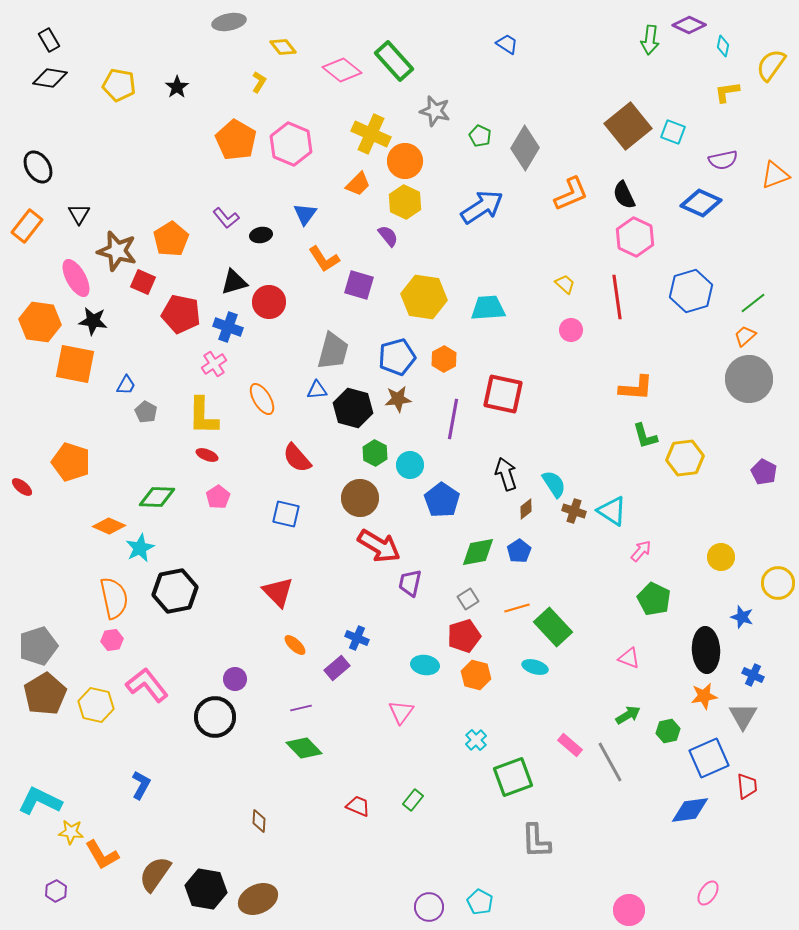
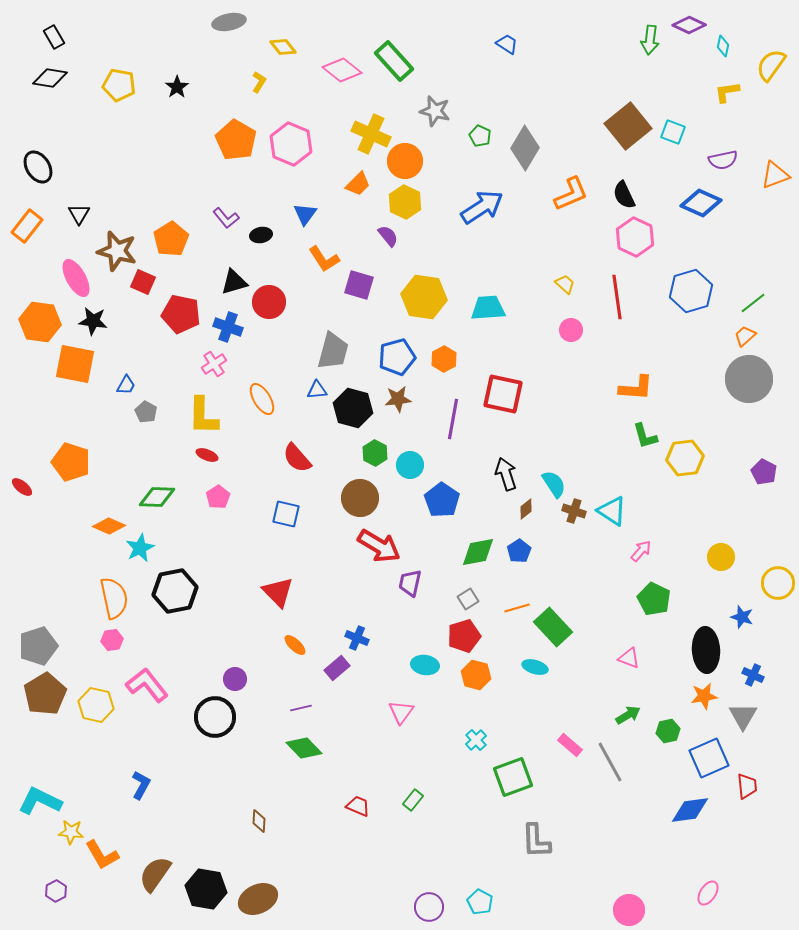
black rectangle at (49, 40): moved 5 px right, 3 px up
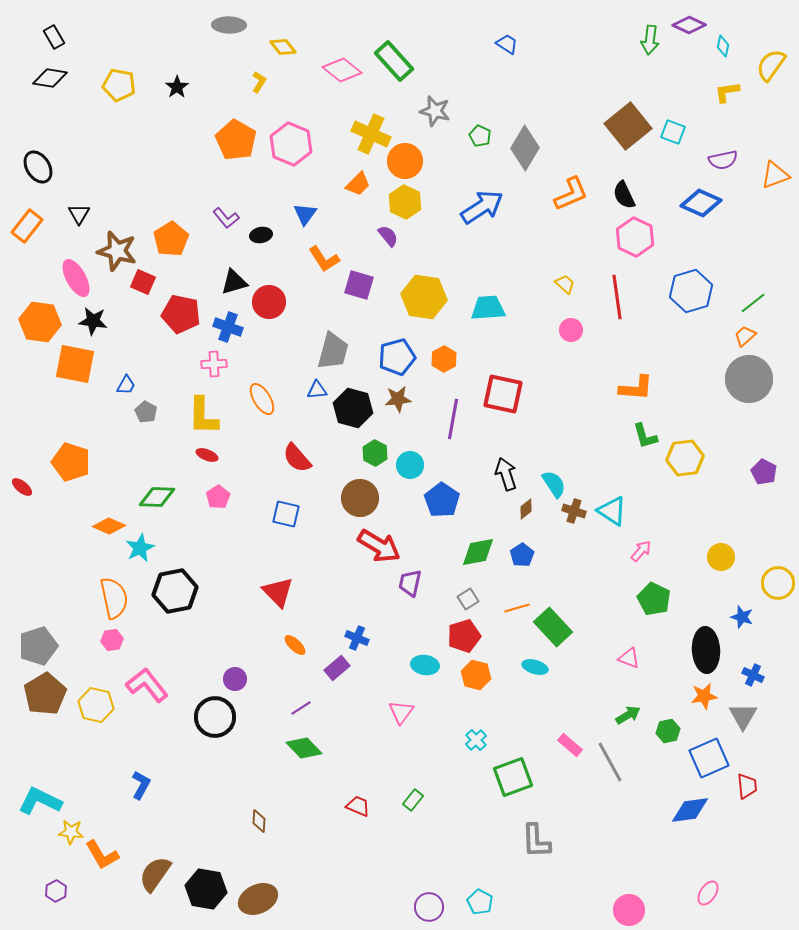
gray ellipse at (229, 22): moved 3 px down; rotated 12 degrees clockwise
pink cross at (214, 364): rotated 30 degrees clockwise
blue pentagon at (519, 551): moved 3 px right, 4 px down
purple line at (301, 708): rotated 20 degrees counterclockwise
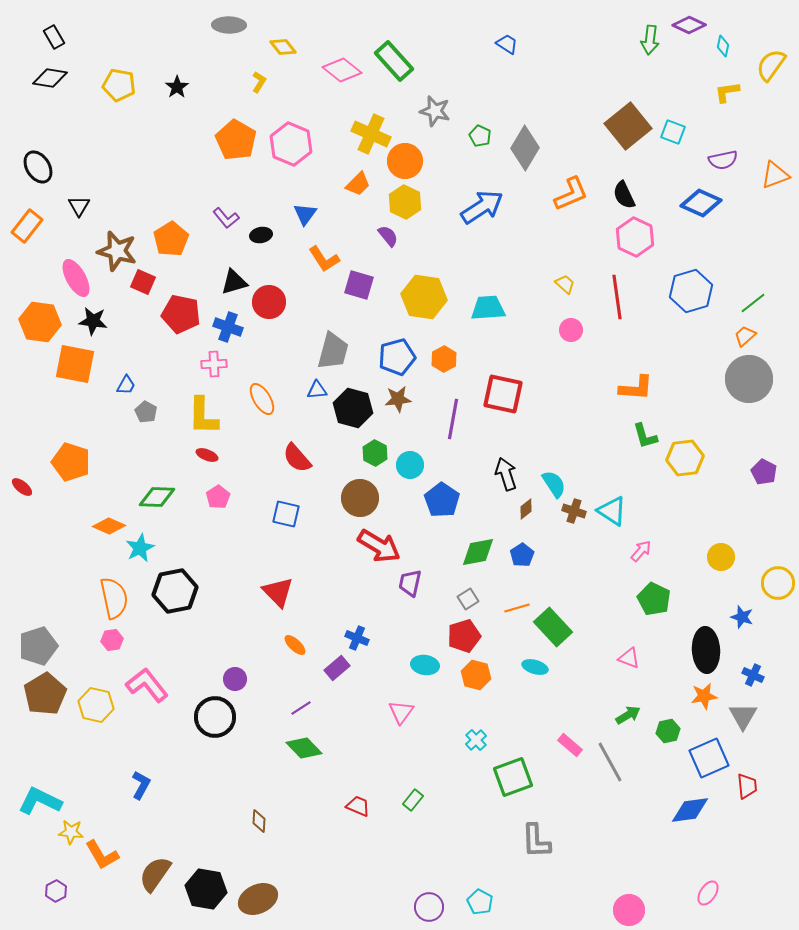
black triangle at (79, 214): moved 8 px up
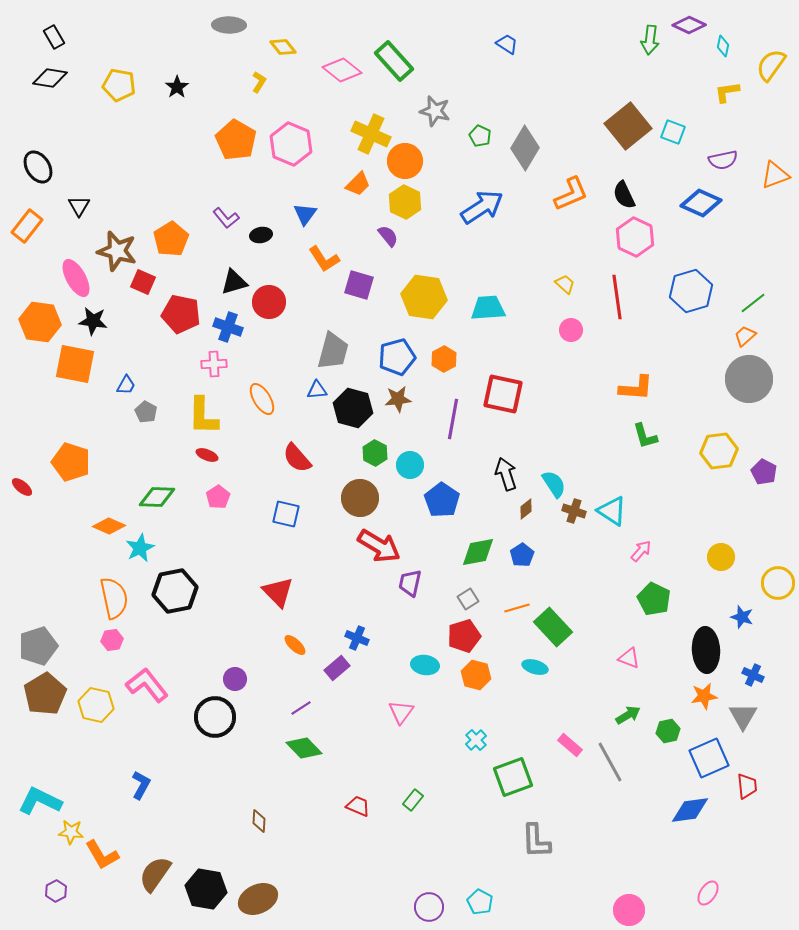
yellow hexagon at (685, 458): moved 34 px right, 7 px up
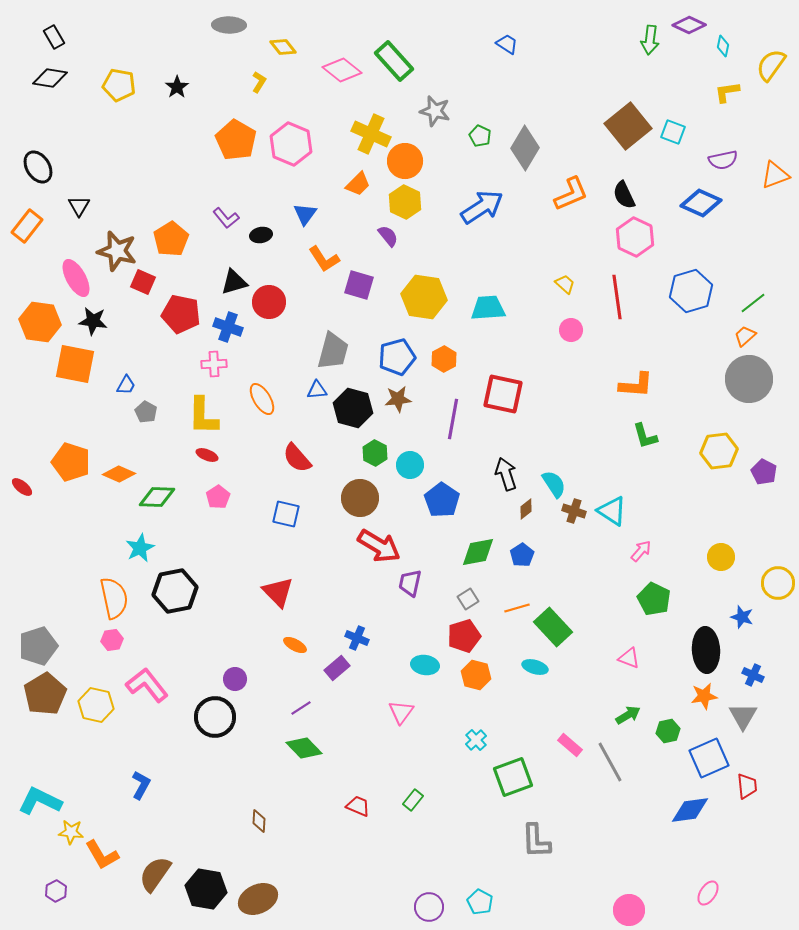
orange L-shape at (636, 388): moved 3 px up
orange diamond at (109, 526): moved 10 px right, 52 px up
orange ellipse at (295, 645): rotated 15 degrees counterclockwise
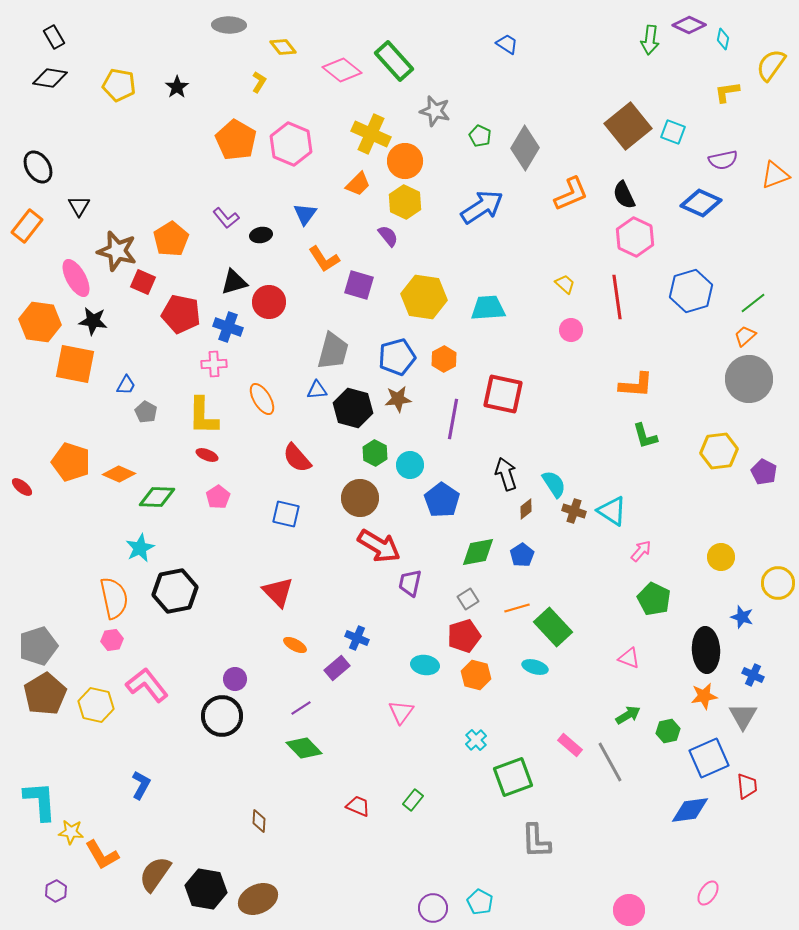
cyan diamond at (723, 46): moved 7 px up
black circle at (215, 717): moved 7 px right, 1 px up
cyan L-shape at (40, 801): rotated 60 degrees clockwise
purple circle at (429, 907): moved 4 px right, 1 px down
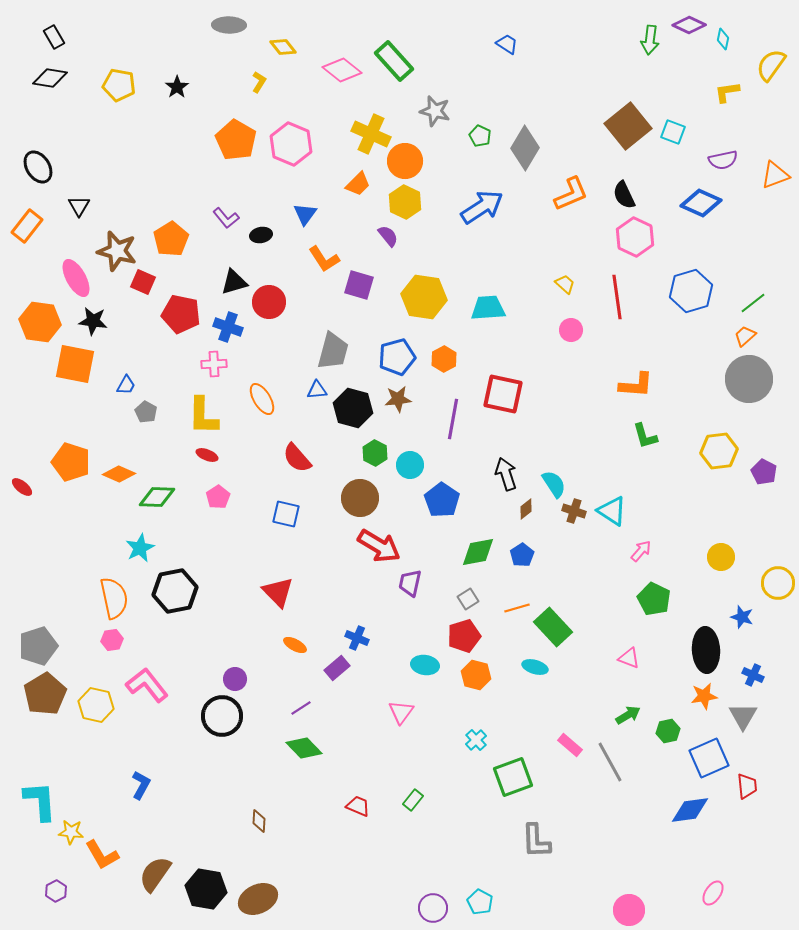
pink ellipse at (708, 893): moved 5 px right
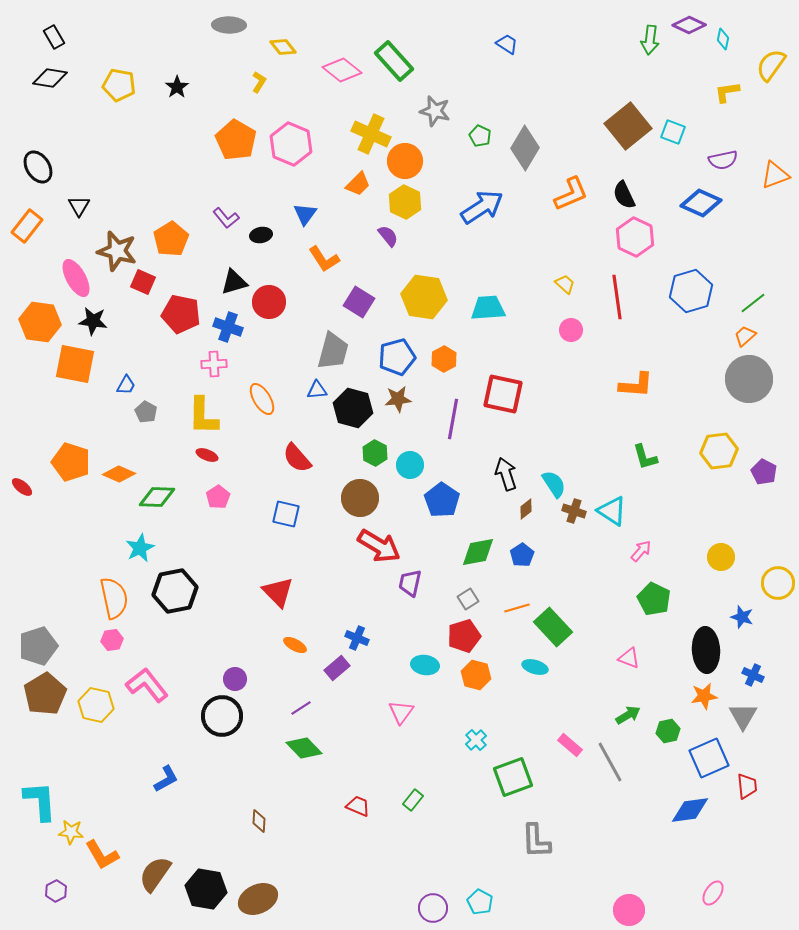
purple square at (359, 285): moved 17 px down; rotated 16 degrees clockwise
green L-shape at (645, 436): moved 21 px down
blue L-shape at (141, 785): moved 25 px right, 6 px up; rotated 32 degrees clockwise
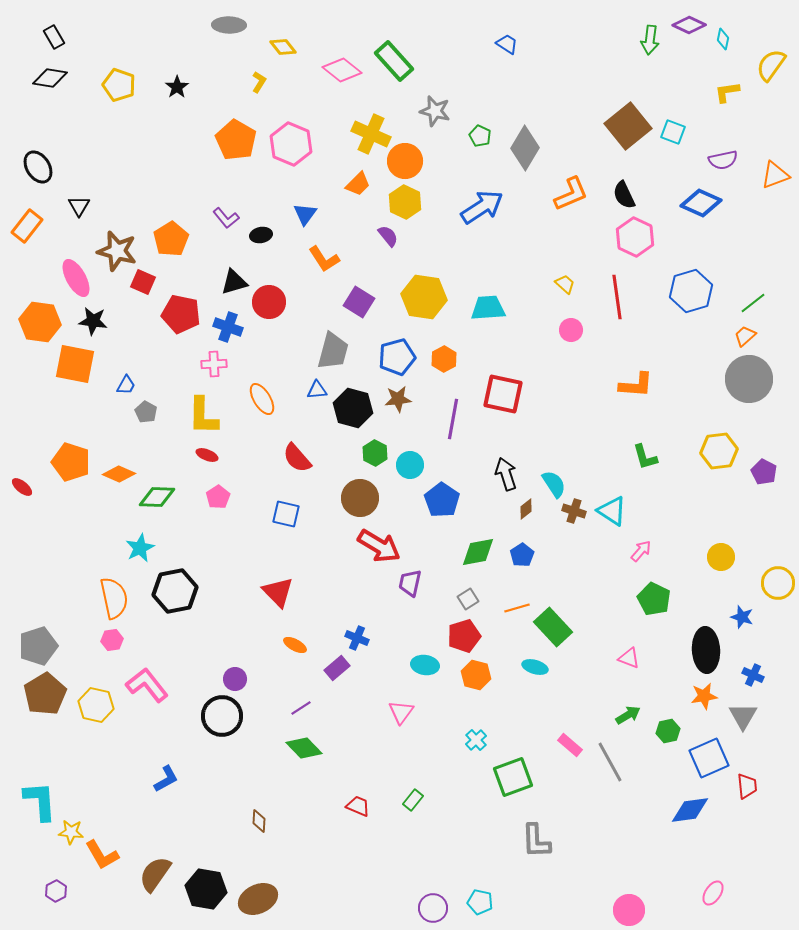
yellow pentagon at (119, 85): rotated 8 degrees clockwise
cyan pentagon at (480, 902): rotated 15 degrees counterclockwise
